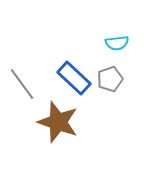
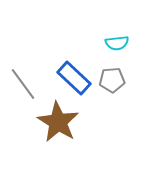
gray pentagon: moved 2 px right, 1 px down; rotated 15 degrees clockwise
gray line: moved 1 px right
brown star: rotated 12 degrees clockwise
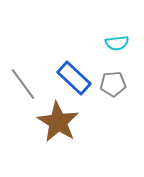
gray pentagon: moved 1 px right, 4 px down
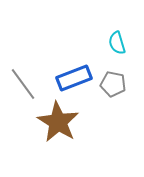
cyan semicircle: rotated 80 degrees clockwise
blue rectangle: rotated 64 degrees counterclockwise
gray pentagon: rotated 15 degrees clockwise
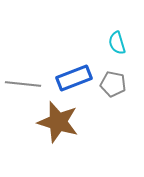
gray line: rotated 48 degrees counterclockwise
brown star: rotated 15 degrees counterclockwise
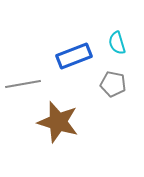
blue rectangle: moved 22 px up
gray line: rotated 16 degrees counterclockwise
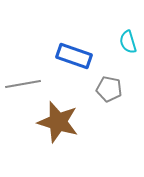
cyan semicircle: moved 11 px right, 1 px up
blue rectangle: rotated 40 degrees clockwise
gray pentagon: moved 4 px left, 5 px down
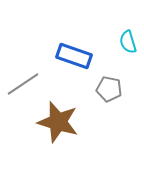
gray line: rotated 24 degrees counterclockwise
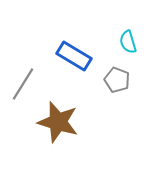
blue rectangle: rotated 12 degrees clockwise
gray line: rotated 24 degrees counterclockwise
gray pentagon: moved 8 px right, 9 px up; rotated 10 degrees clockwise
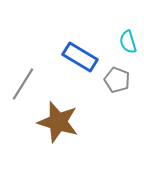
blue rectangle: moved 6 px right, 1 px down
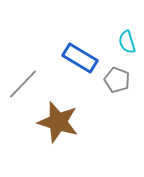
cyan semicircle: moved 1 px left
blue rectangle: moved 1 px down
gray line: rotated 12 degrees clockwise
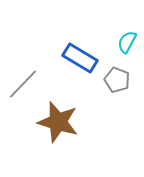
cyan semicircle: rotated 45 degrees clockwise
